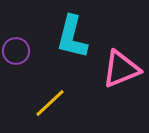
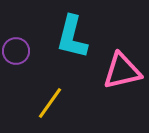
pink triangle: moved 1 px right, 2 px down; rotated 9 degrees clockwise
yellow line: rotated 12 degrees counterclockwise
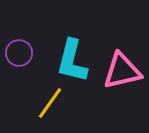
cyan L-shape: moved 24 px down
purple circle: moved 3 px right, 2 px down
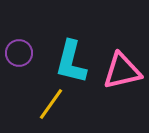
cyan L-shape: moved 1 px left, 1 px down
yellow line: moved 1 px right, 1 px down
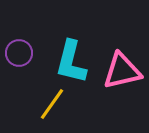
yellow line: moved 1 px right
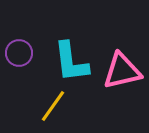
cyan L-shape: rotated 21 degrees counterclockwise
yellow line: moved 1 px right, 2 px down
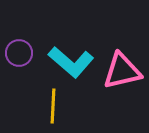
cyan L-shape: rotated 42 degrees counterclockwise
yellow line: rotated 32 degrees counterclockwise
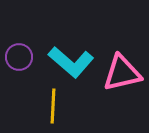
purple circle: moved 4 px down
pink triangle: moved 2 px down
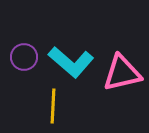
purple circle: moved 5 px right
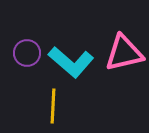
purple circle: moved 3 px right, 4 px up
pink triangle: moved 2 px right, 20 px up
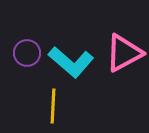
pink triangle: rotated 15 degrees counterclockwise
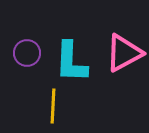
cyan L-shape: rotated 51 degrees clockwise
